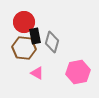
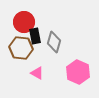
gray diamond: moved 2 px right
brown hexagon: moved 3 px left
pink hexagon: rotated 25 degrees counterclockwise
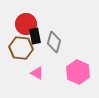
red circle: moved 2 px right, 2 px down
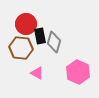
black rectangle: moved 5 px right
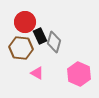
red circle: moved 1 px left, 2 px up
black rectangle: rotated 14 degrees counterclockwise
pink hexagon: moved 1 px right, 2 px down
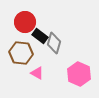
black rectangle: rotated 28 degrees counterclockwise
gray diamond: moved 1 px down
brown hexagon: moved 5 px down
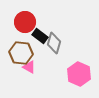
pink triangle: moved 8 px left, 6 px up
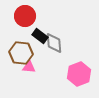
red circle: moved 6 px up
gray diamond: rotated 20 degrees counterclockwise
pink triangle: rotated 24 degrees counterclockwise
pink hexagon: rotated 15 degrees clockwise
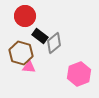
gray diamond: rotated 55 degrees clockwise
brown hexagon: rotated 10 degrees clockwise
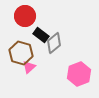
black rectangle: moved 1 px right, 1 px up
pink triangle: rotated 48 degrees counterclockwise
